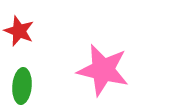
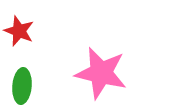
pink star: moved 2 px left, 3 px down
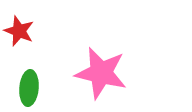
green ellipse: moved 7 px right, 2 px down
